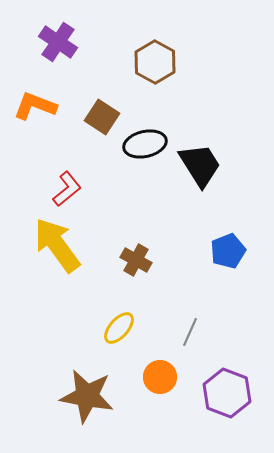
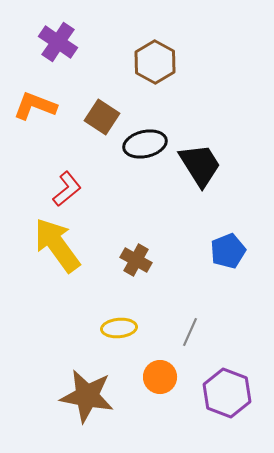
yellow ellipse: rotated 44 degrees clockwise
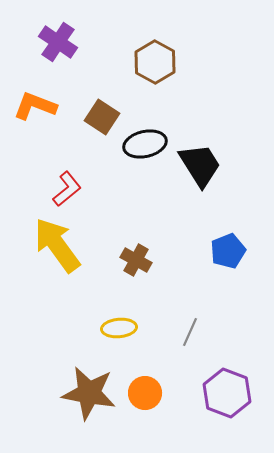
orange circle: moved 15 px left, 16 px down
brown star: moved 2 px right, 3 px up
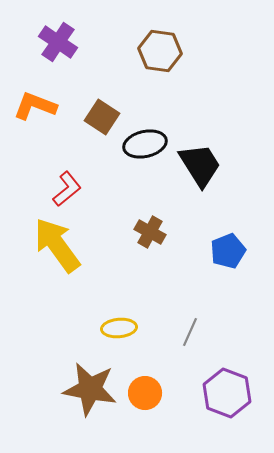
brown hexagon: moved 5 px right, 11 px up; rotated 21 degrees counterclockwise
brown cross: moved 14 px right, 28 px up
brown star: moved 1 px right, 4 px up
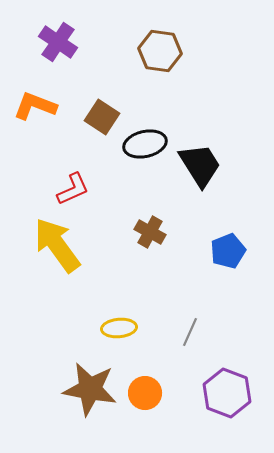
red L-shape: moved 6 px right; rotated 15 degrees clockwise
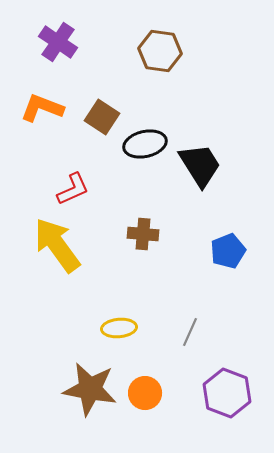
orange L-shape: moved 7 px right, 2 px down
brown cross: moved 7 px left, 2 px down; rotated 24 degrees counterclockwise
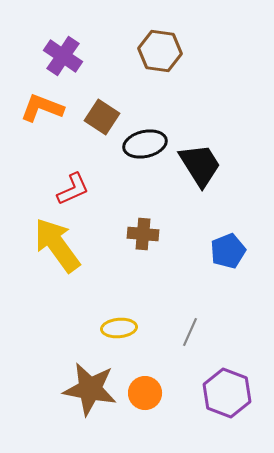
purple cross: moved 5 px right, 14 px down
